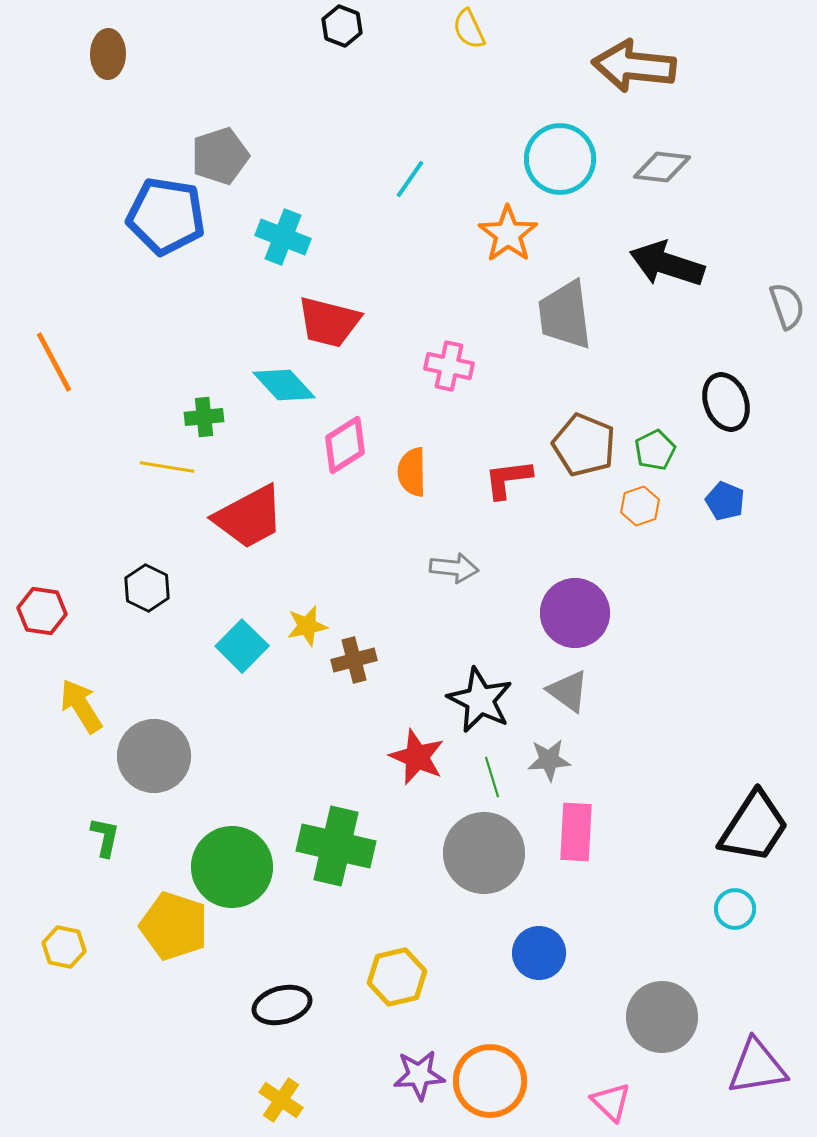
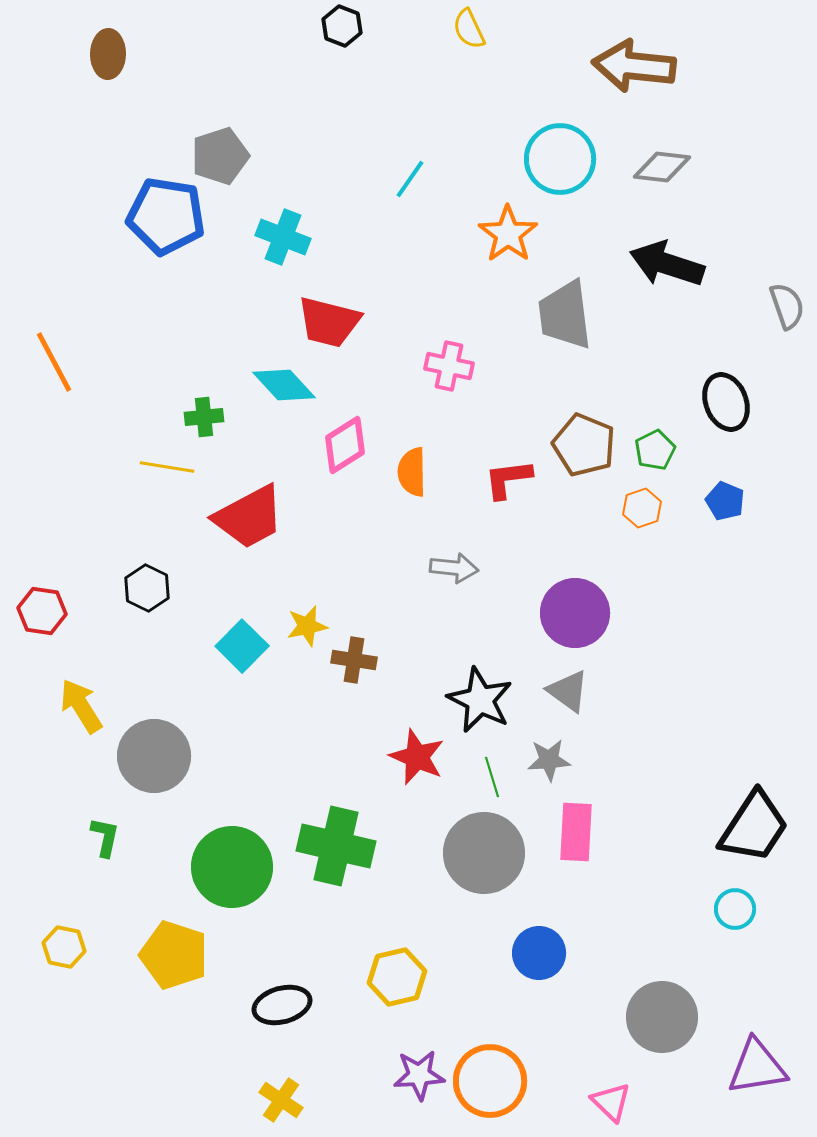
orange hexagon at (640, 506): moved 2 px right, 2 px down
brown cross at (354, 660): rotated 24 degrees clockwise
yellow pentagon at (174, 926): moved 29 px down
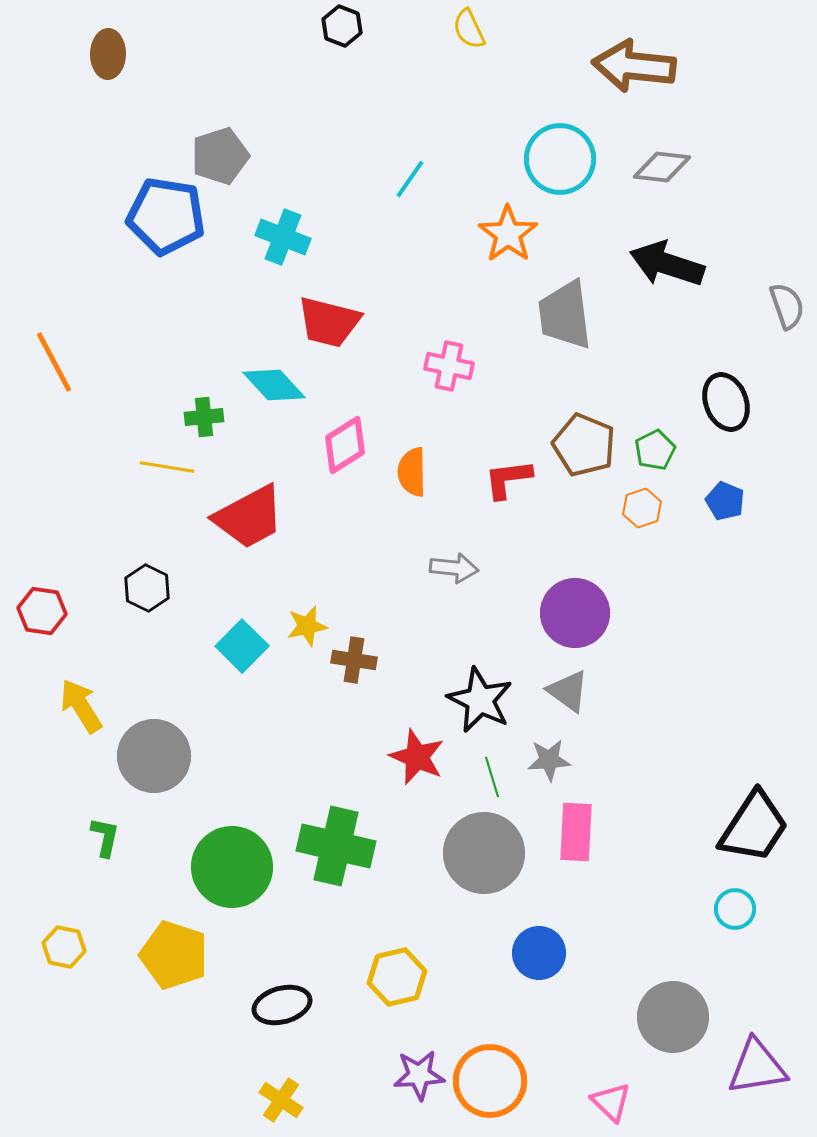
cyan diamond at (284, 385): moved 10 px left
gray circle at (662, 1017): moved 11 px right
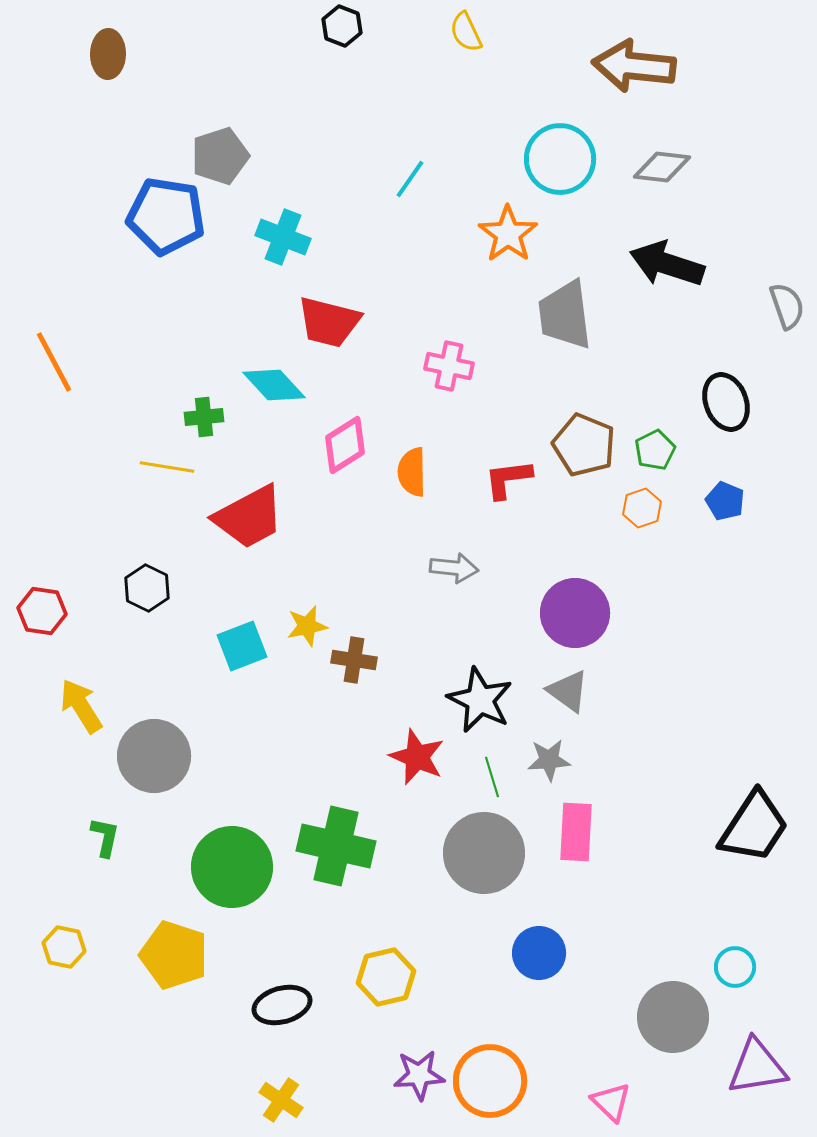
yellow semicircle at (469, 29): moved 3 px left, 3 px down
cyan square at (242, 646): rotated 24 degrees clockwise
cyan circle at (735, 909): moved 58 px down
yellow hexagon at (397, 977): moved 11 px left
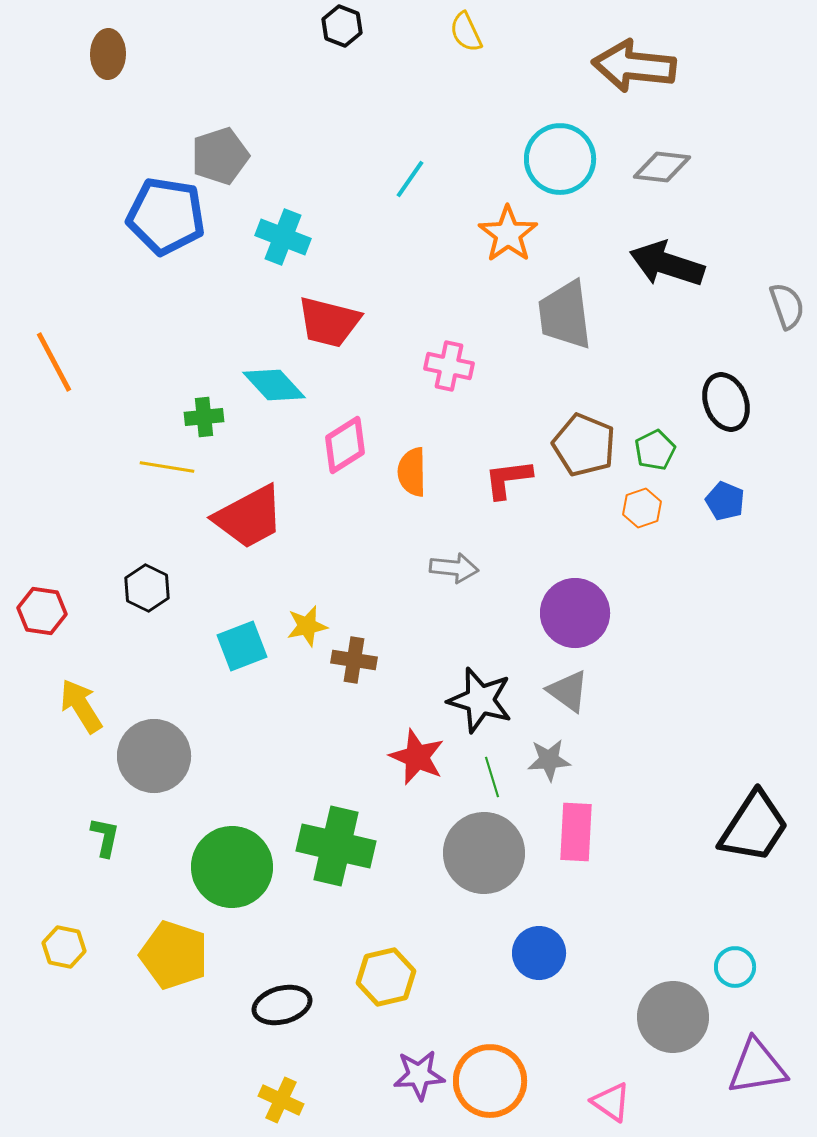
black star at (480, 700): rotated 10 degrees counterclockwise
yellow cross at (281, 1100): rotated 9 degrees counterclockwise
pink triangle at (611, 1102): rotated 9 degrees counterclockwise
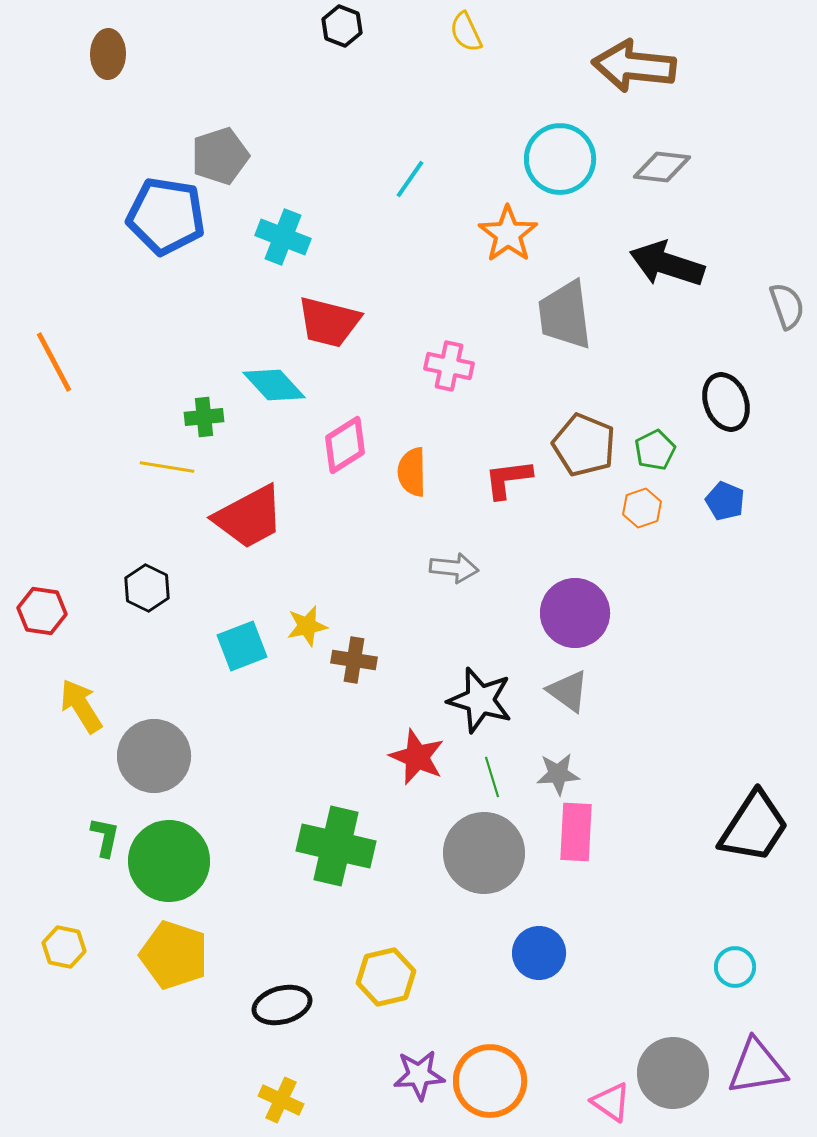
gray star at (549, 760): moved 9 px right, 14 px down
green circle at (232, 867): moved 63 px left, 6 px up
gray circle at (673, 1017): moved 56 px down
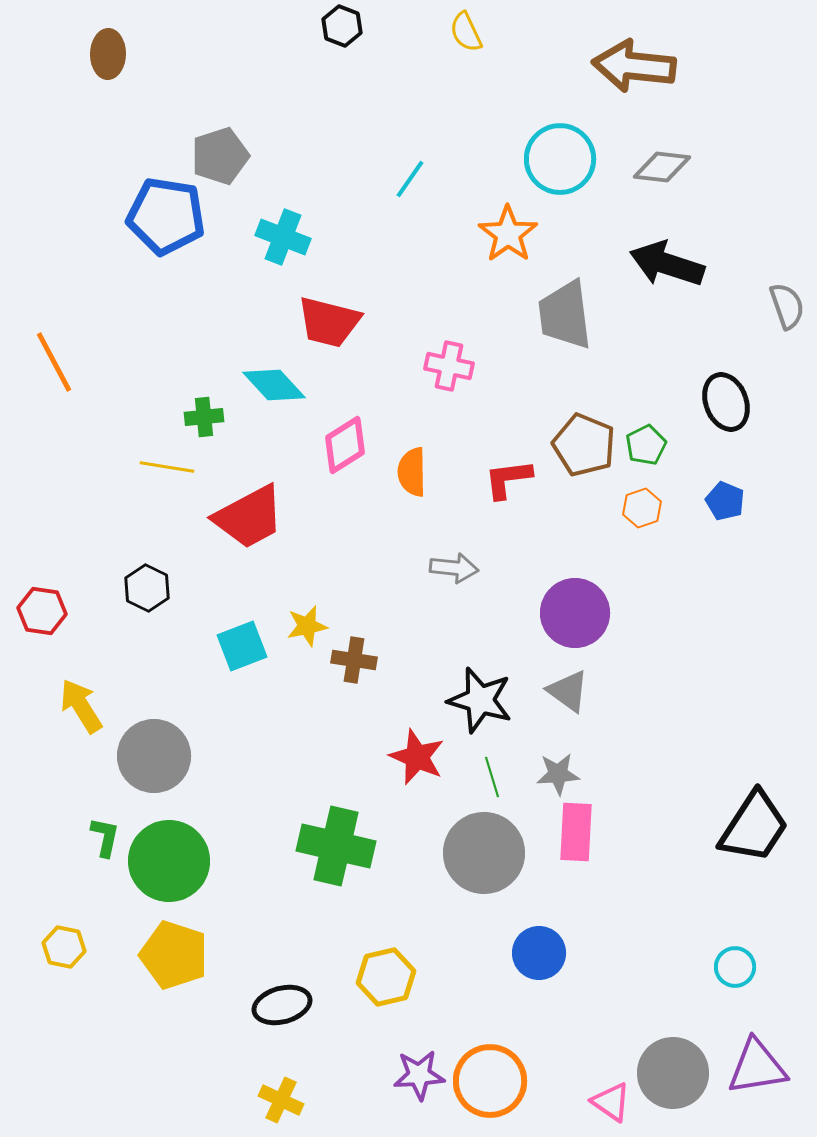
green pentagon at (655, 450): moved 9 px left, 5 px up
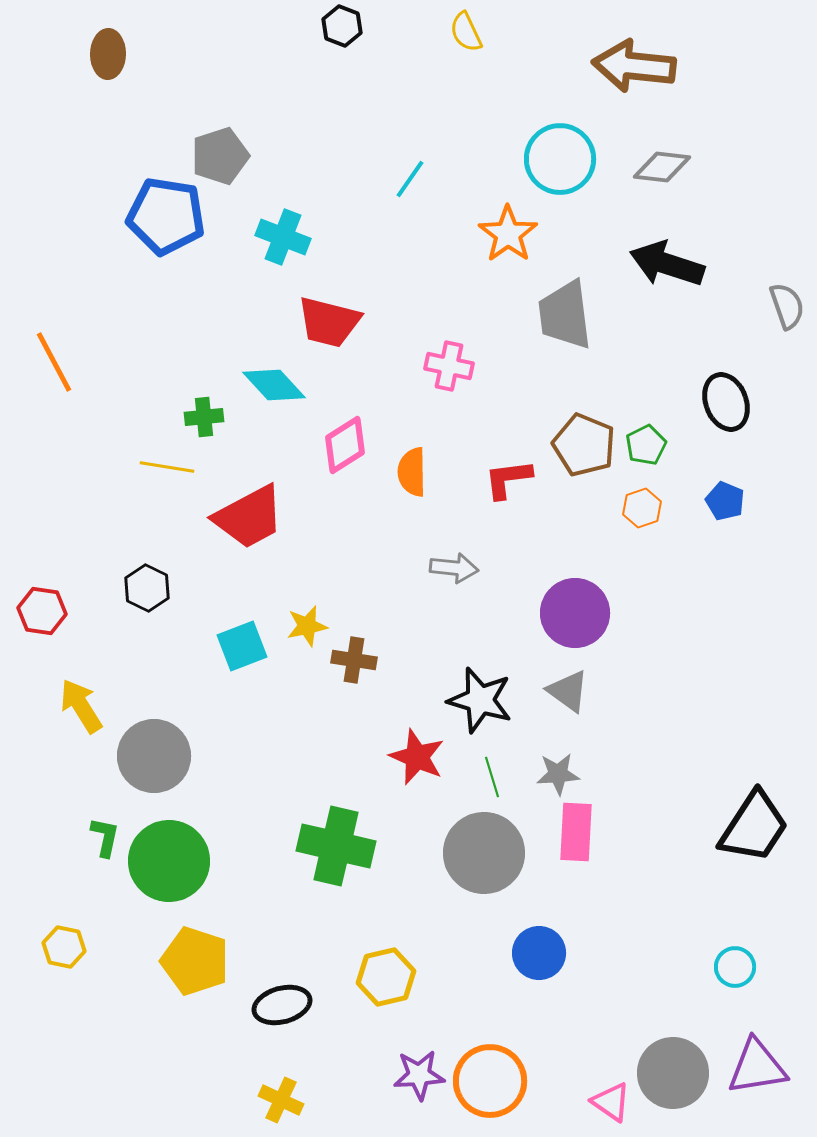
yellow pentagon at (174, 955): moved 21 px right, 6 px down
